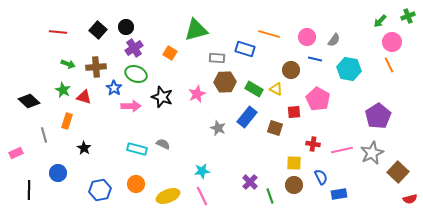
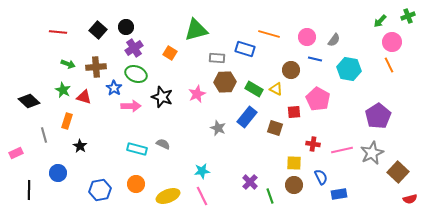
black star at (84, 148): moved 4 px left, 2 px up
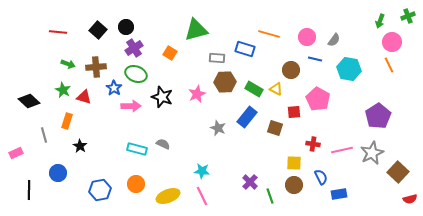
green arrow at (380, 21): rotated 24 degrees counterclockwise
cyan star at (202, 171): rotated 14 degrees clockwise
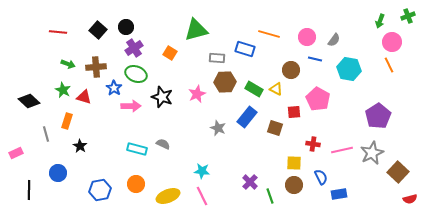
gray line at (44, 135): moved 2 px right, 1 px up
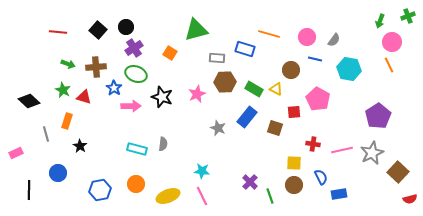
gray semicircle at (163, 144): rotated 72 degrees clockwise
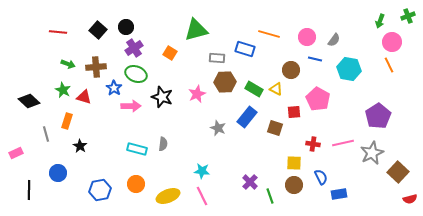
pink line at (342, 150): moved 1 px right, 7 px up
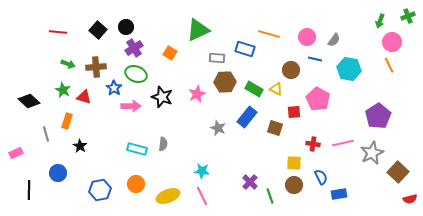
green triangle at (196, 30): moved 2 px right; rotated 10 degrees counterclockwise
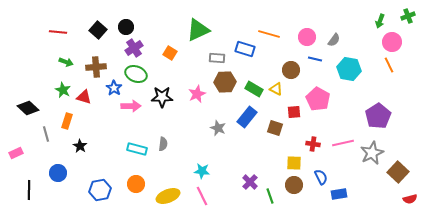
green arrow at (68, 64): moved 2 px left, 2 px up
black star at (162, 97): rotated 20 degrees counterclockwise
black diamond at (29, 101): moved 1 px left, 7 px down
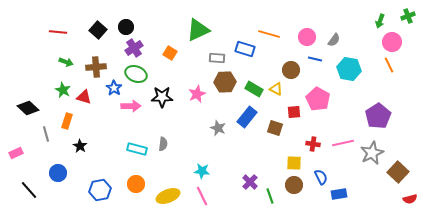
black line at (29, 190): rotated 42 degrees counterclockwise
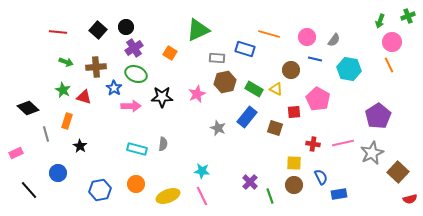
brown hexagon at (225, 82): rotated 10 degrees counterclockwise
